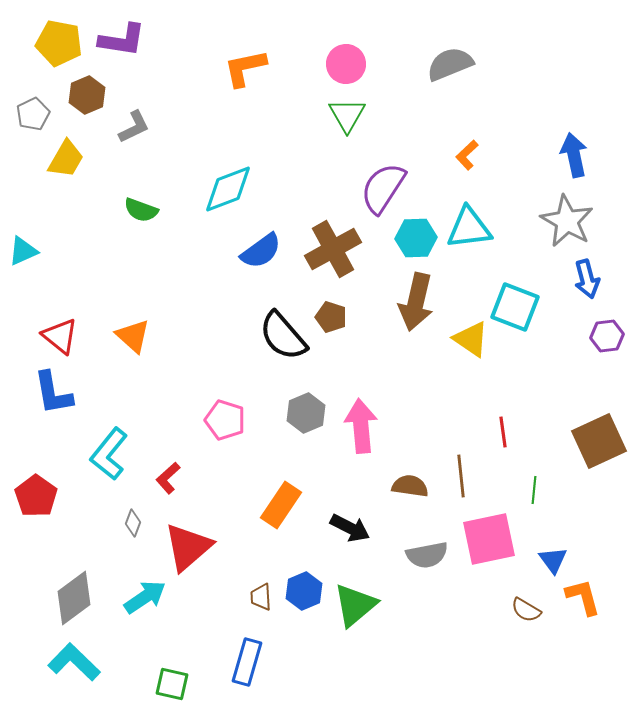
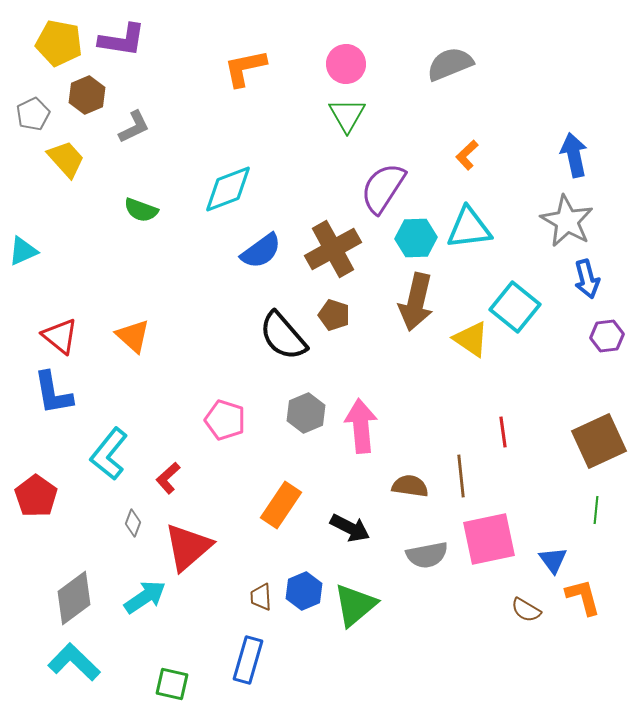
yellow trapezoid at (66, 159): rotated 72 degrees counterclockwise
cyan square at (515, 307): rotated 18 degrees clockwise
brown pentagon at (331, 317): moved 3 px right, 2 px up
green line at (534, 490): moved 62 px right, 20 px down
blue rectangle at (247, 662): moved 1 px right, 2 px up
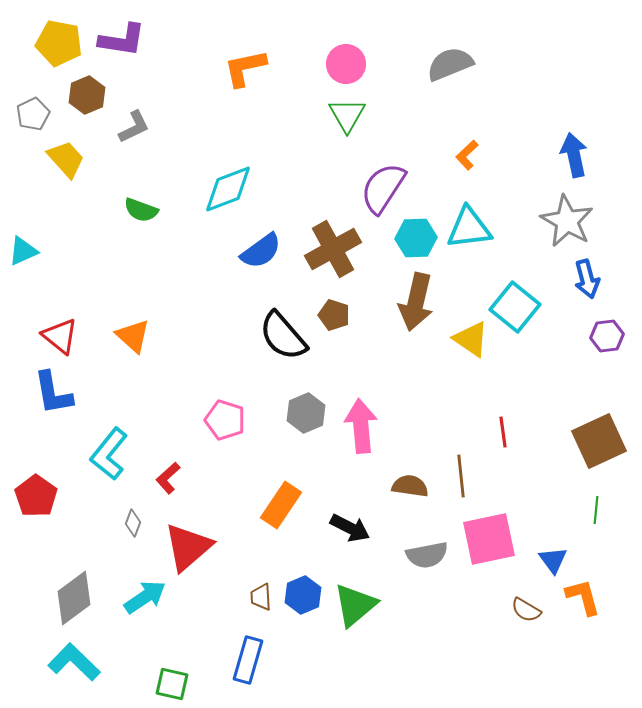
blue hexagon at (304, 591): moved 1 px left, 4 px down
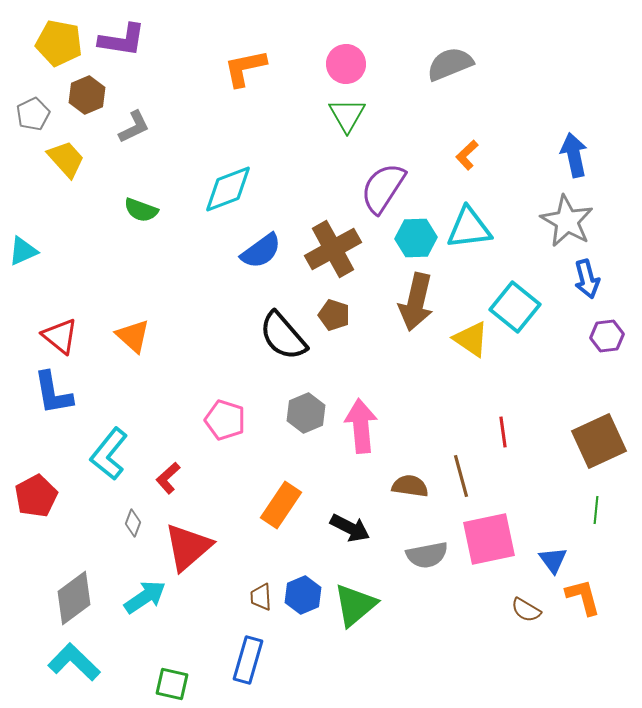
brown line at (461, 476): rotated 9 degrees counterclockwise
red pentagon at (36, 496): rotated 9 degrees clockwise
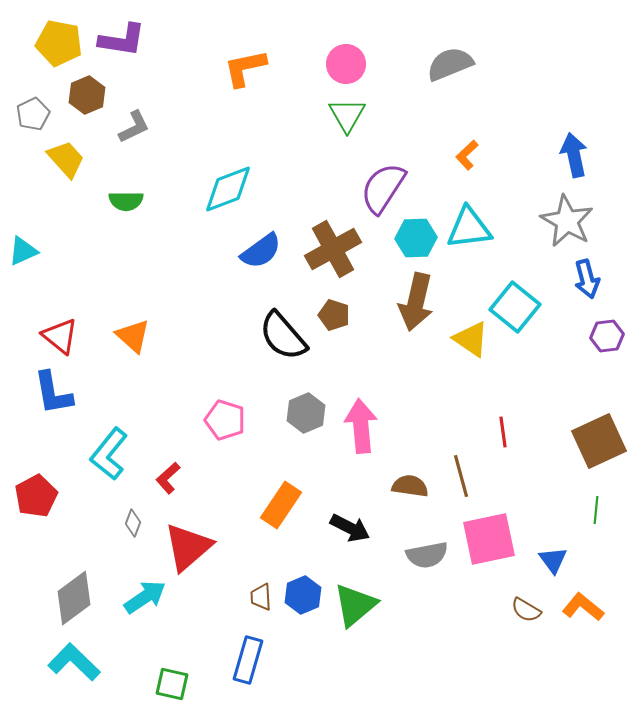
green semicircle at (141, 210): moved 15 px left, 9 px up; rotated 20 degrees counterclockwise
orange L-shape at (583, 597): moved 10 px down; rotated 36 degrees counterclockwise
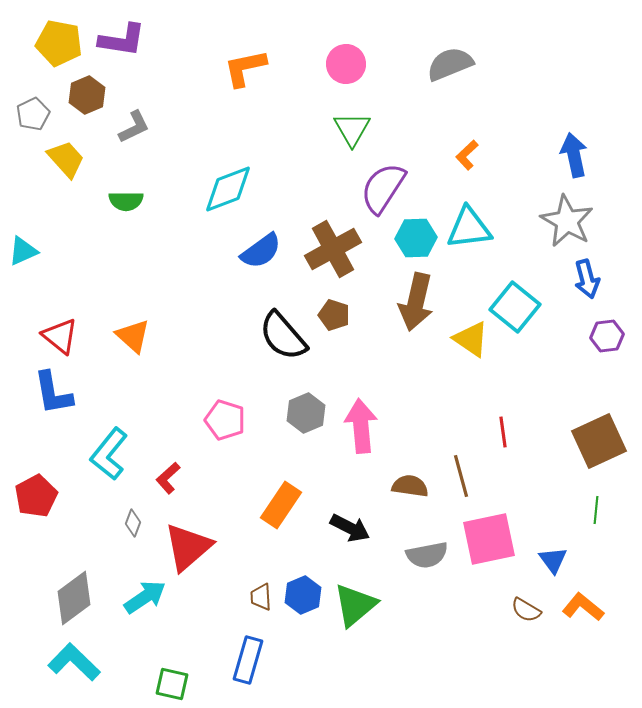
green triangle at (347, 115): moved 5 px right, 14 px down
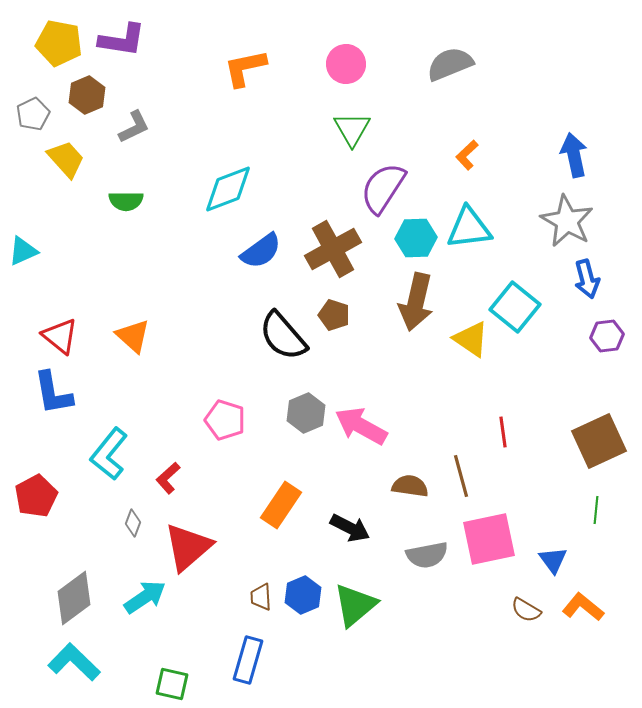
pink arrow at (361, 426): rotated 56 degrees counterclockwise
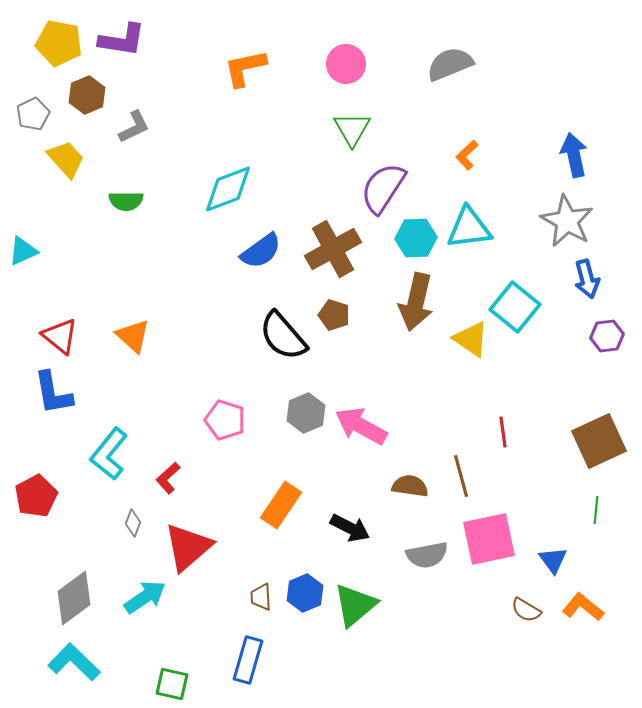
blue hexagon at (303, 595): moved 2 px right, 2 px up
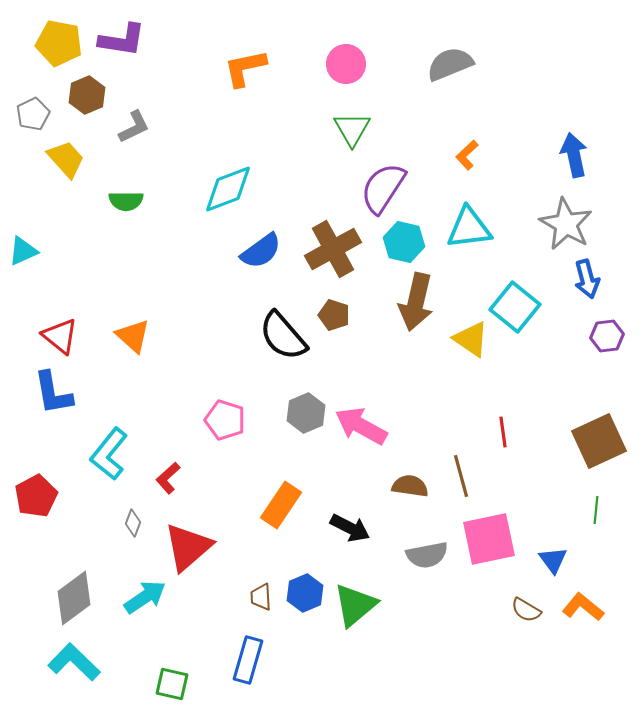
gray star at (567, 221): moved 1 px left, 3 px down
cyan hexagon at (416, 238): moved 12 px left, 4 px down; rotated 15 degrees clockwise
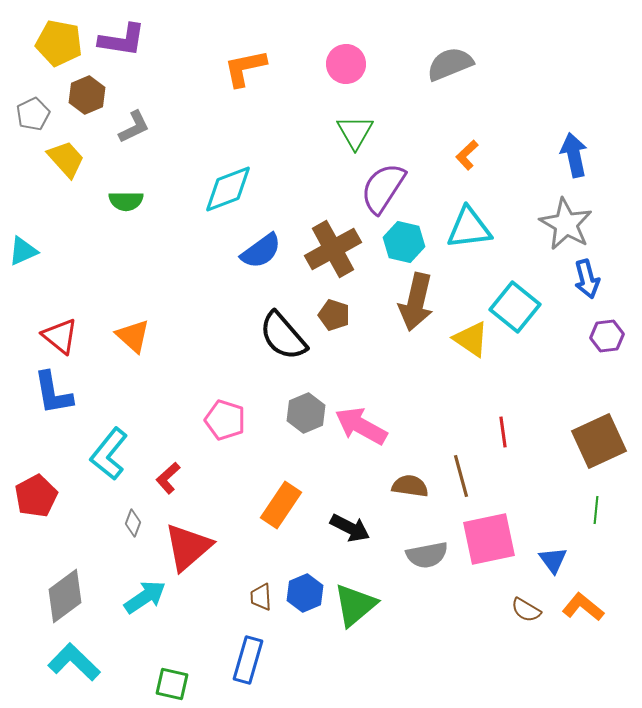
green triangle at (352, 129): moved 3 px right, 3 px down
gray diamond at (74, 598): moved 9 px left, 2 px up
